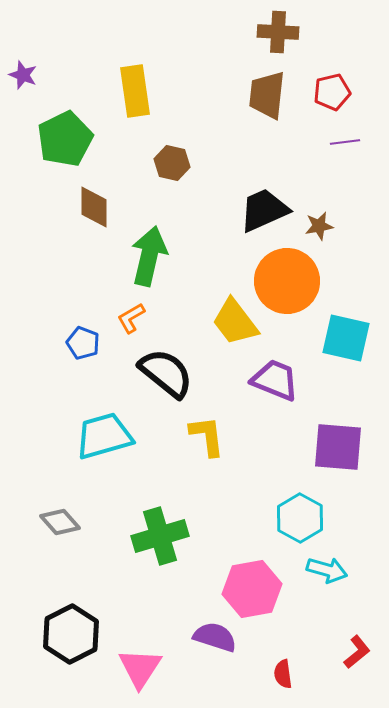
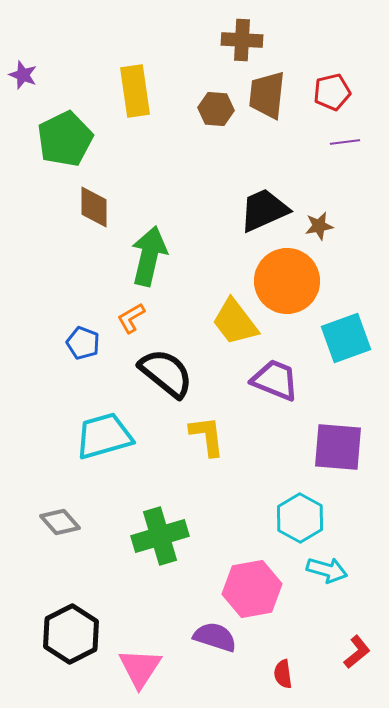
brown cross: moved 36 px left, 8 px down
brown hexagon: moved 44 px right, 54 px up; rotated 8 degrees counterclockwise
cyan square: rotated 33 degrees counterclockwise
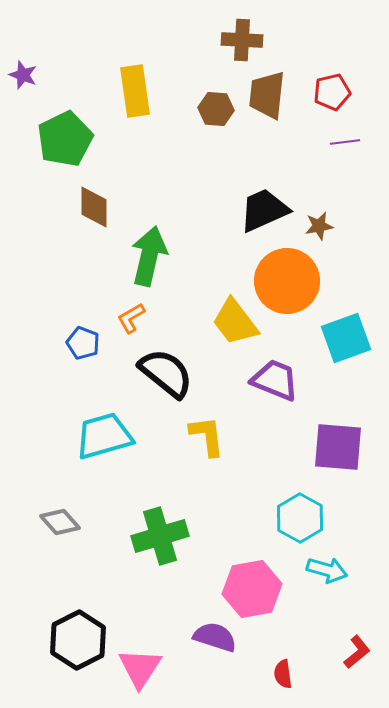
black hexagon: moved 7 px right, 6 px down
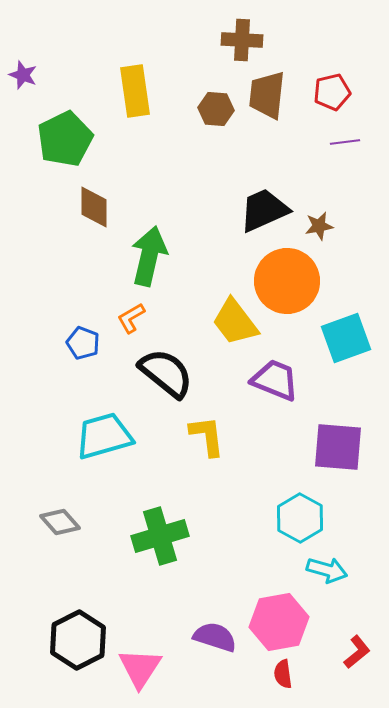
pink hexagon: moved 27 px right, 33 px down
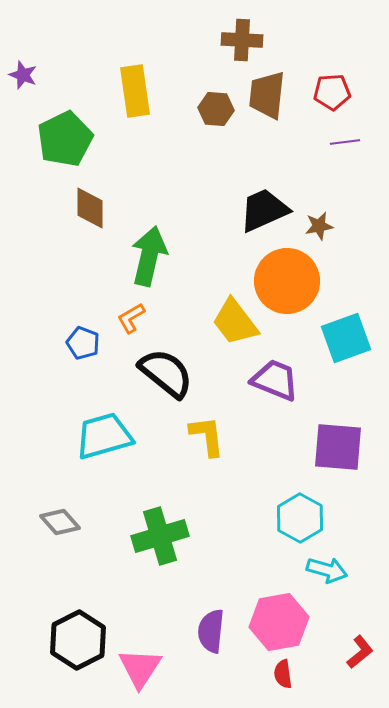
red pentagon: rotated 9 degrees clockwise
brown diamond: moved 4 px left, 1 px down
purple semicircle: moved 4 px left, 6 px up; rotated 102 degrees counterclockwise
red L-shape: moved 3 px right
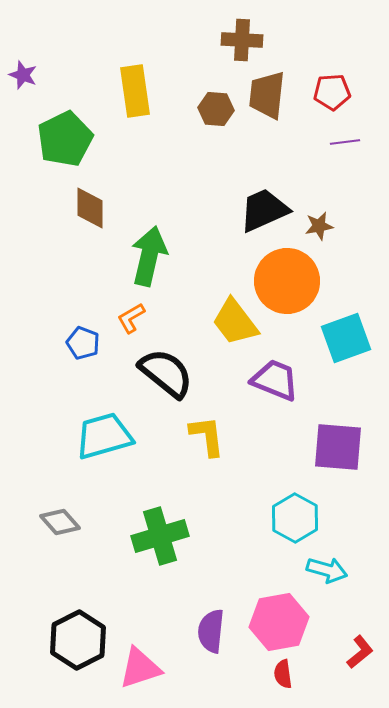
cyan hexagon: moved 5 px left
pink triangle: rotated 39 degrees clockwise
